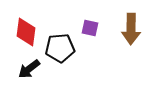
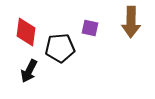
brown arrow: moved 7 px up
black arrow: moved 2 px down; rotated 25 degrees counterclockwise
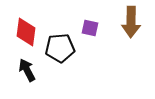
black arrow: moved 2 px left, 1 px up; rotated 125 degrees clockwise
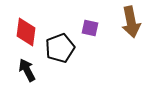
brown arrow: rotated 12 degrees counterclockwise
black pentagon: rotated 16 degrees counterclockwise
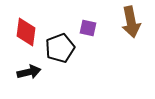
purple square: moved 2 px left
black arrow: moved 2 px right, 2 px down; rotated 105 degrees clockwise
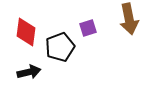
brown arrow: moved 2 px left, 3 px up
purple square: rotated 30 degrees counterclockwise
black pentagon: moved 1 px up
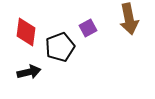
purple square: rotated 12 degrees counterclockwise
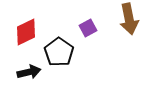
red diamond: rotated 56 degrees clockwise
black pentagon: moved 1 px left, 5 px down; rotated 16 degrees counterclockwise
